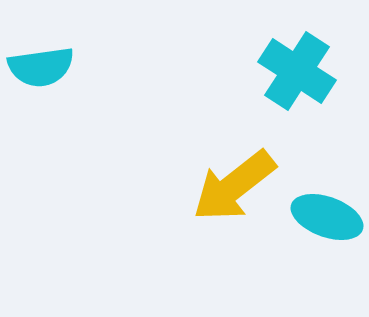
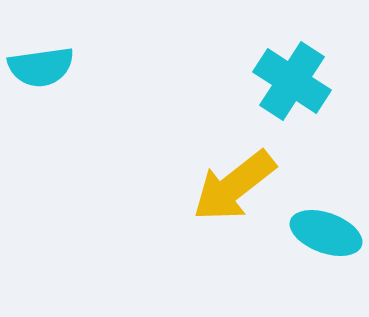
cyan cross: moved 5 px left, 10 px down
cyan ellipse: moved 1 px left, 16 px down
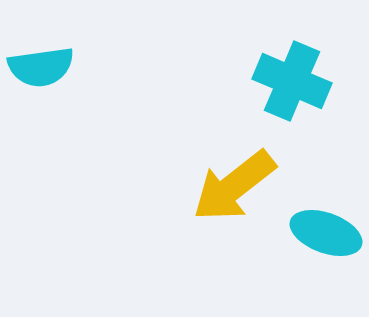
cyan cross: rotated 10 degrees counterclockwise
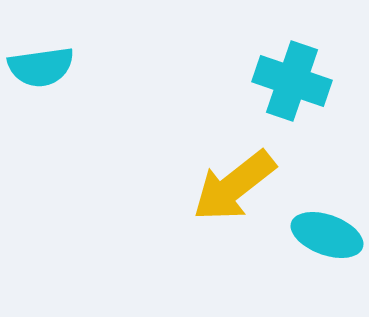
cyan cross: rotated 4 degrees counterclockwise
cyan ellipse: moved 1 px right, 2 px down
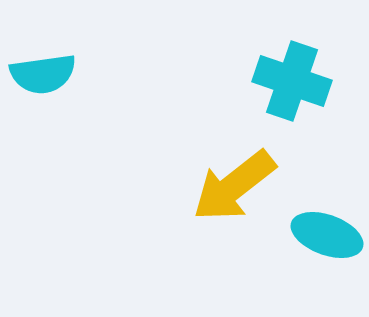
cyan semicircle: moved 2 px right, 7 px down
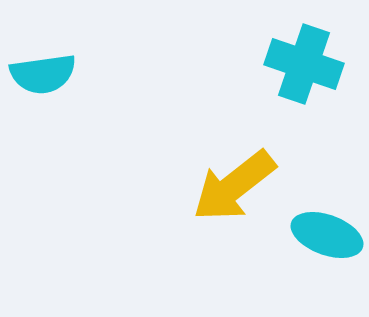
cyan cross: moved 12 px right, 17 px up
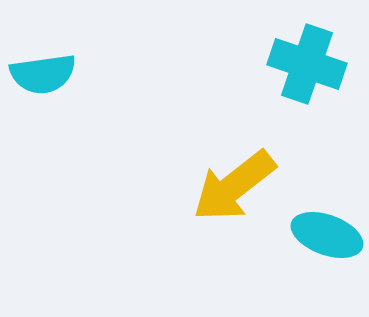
cyan cross: moved 3 px right
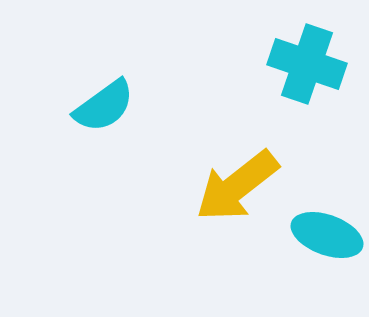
cyan semicircle: moved 61 px right, 32 px down; rotated 28 degrees counterclockwise
yellow arrow: moved 3 px right
